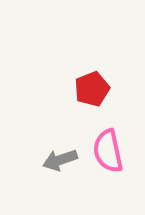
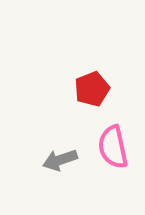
pink semicircle: moved 5 px right, 4 px up
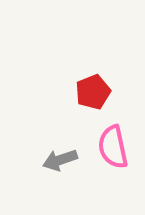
red pentagon: moved 1 px right, 3 px down
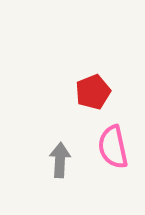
gray arrow: rotated 112 degrees clockwise
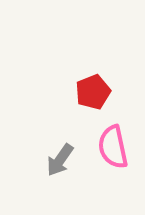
gray arrow: rotated 148 degrees counterclockwise
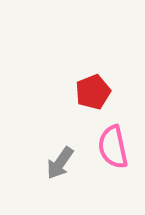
gray arrow: moved 3 px down
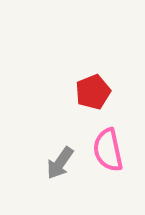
pink semicircle: moved 5 px left, 3 px down
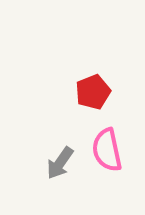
pink semicircle: moved 1 px left
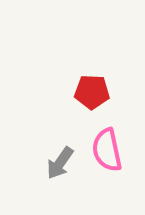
red pentagon: moved 1 px left; rotated 24 degrees clockwise
